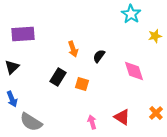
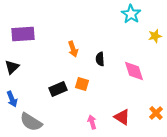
black semicircle: moved 1 px right, 3 px down; rotated 40 degrees counterclockwise
black rectangle: moved 12 px down; rotated 36 degrees clockwise
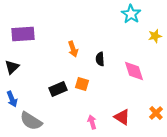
gray semicircle: moved 1 px up
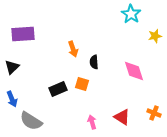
black semicircle: moved 6 px left, 3 px down
orange cross: moved 2 px left; rotated 24 degrees counterclockwise
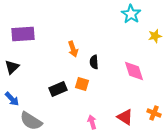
blue arrow: rotated 21 degrees counterclockwise
red triangle: moved 3 px right
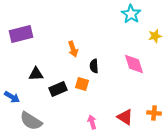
purple rectangle: moved 2 px left; rotated 10 degrees counterclockwise
black semicircle: moved 4 px down
black triangle: moved 24 px right, 7 px down; rotated 42 degrees clockwise
pink diamond: moved 7 px up
blue arrow: moved 2 px up; rotated 14 degrees counterclockwise
orange cross: rotated 16 degrees counterclockwise
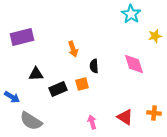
purple rectangle: moved 1 px right, 3 px down
orange square: rotated 32 degrees counterclockwise
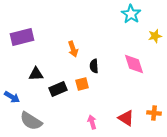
red triangle: moved 1 px right, 1 px down
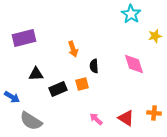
purple rectangle: moved 2 px right, 1 px down
pink arrow: moved 4 px right, 3 px up; rotated 32 degrees counterclockwise
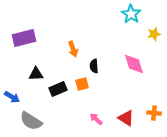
yellow star: moved 1 px left, 2 px up
